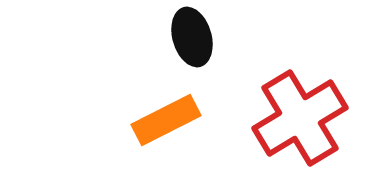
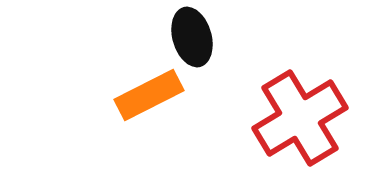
orange rectangle: moved 17 px left, 25 px up
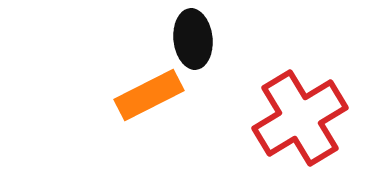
black ellipse: moved 1 px right, 2 px down; rotated 10 degrees clockwise
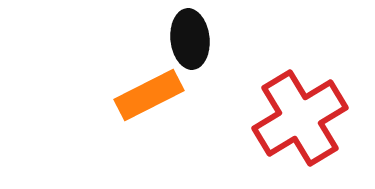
black ellipse: moved 3 px left
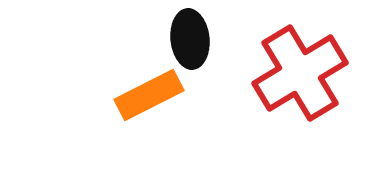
red cross: moved 45 px up
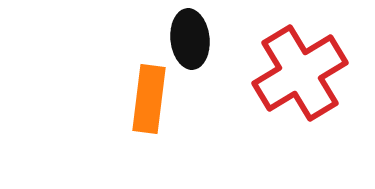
orange rectangle: moved 4 px down; rotated 56 degrees counterclockwise
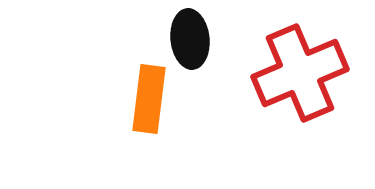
red cross: rotated 8 degrees clockwise
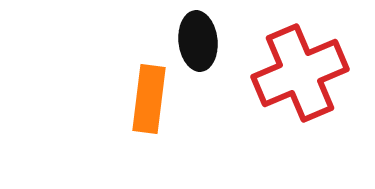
black ellipse: moved 8 px right, 2 px down
